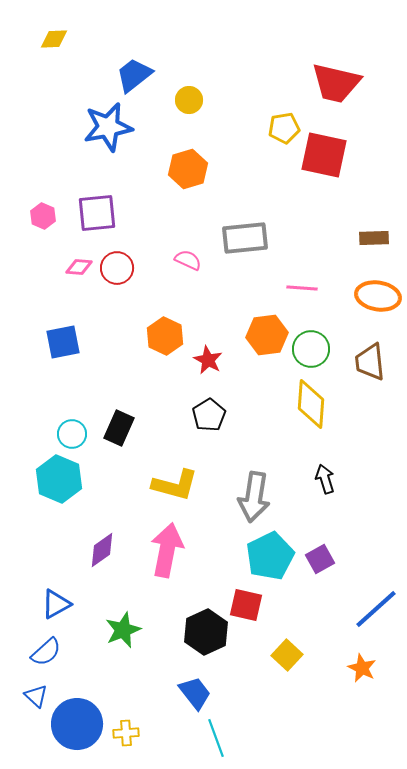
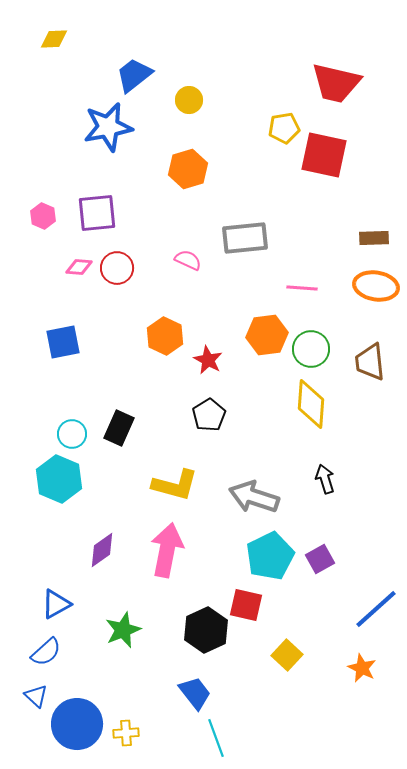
orange ellipse at (378, 296): moved 2 px left, 10 px up
gray arrow at (254, 497): rotated 99 degrees clockwise
black hexagon at (206, 632): moved 2 px up
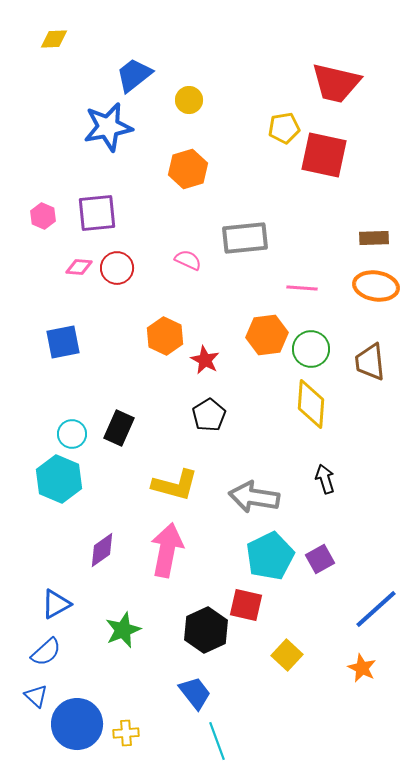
red star at (208, 360): moved 3 px left
gray arrow at (254, 497): rotated 9 degrees counterclockwise
cyan line at (216, 738): moved 1 px right, 3 px down
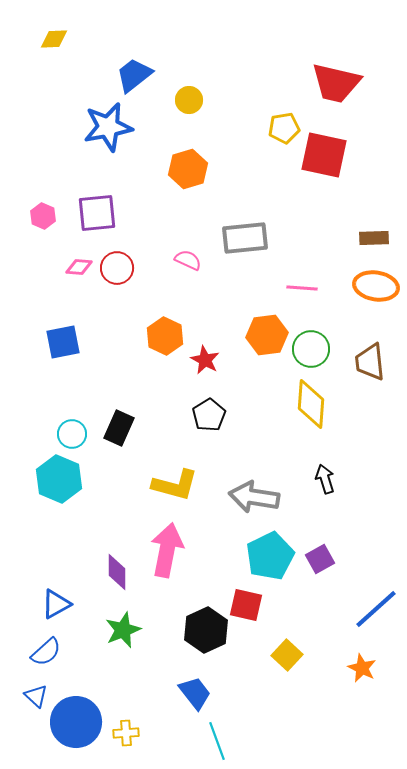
purple diamond at (102, 550): moved 15 px right, 22 px down; rotated 54 degrees counterclockwise
blue circle at (77, 724): moved 1 px left, 2 px up
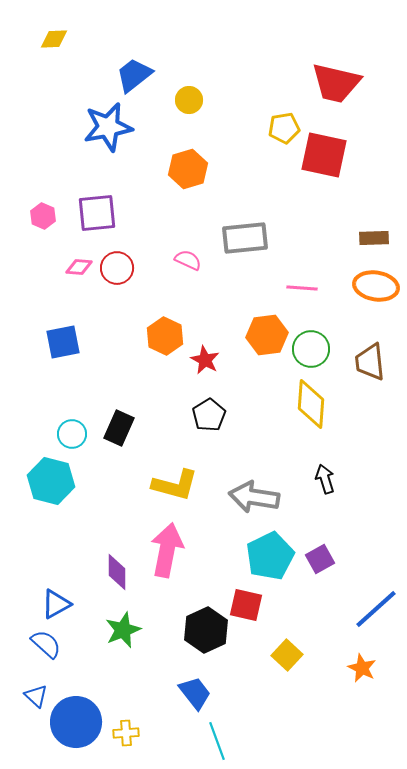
cyan hexagon at (59, 479): moved 8 px left, 2 px down; rotated 9 degrees counterclockwise
blue semicircle at (46, 652): moved 8 px up; rotated 96 degrees counterclockwise
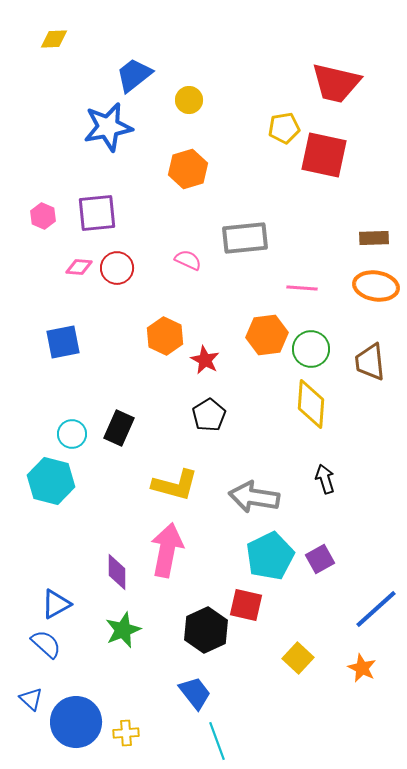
yellow square at (287, 655): moved 11 px right, 3 px down
blue triangle at (36, 696): moved 5 px left, 3 px down
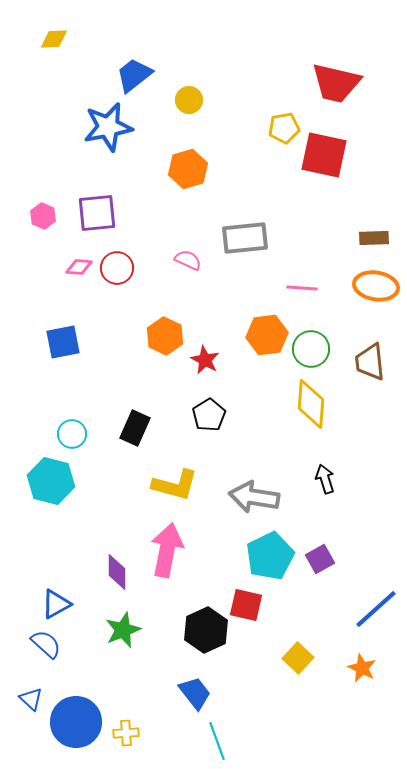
black rectangle at (119, 428): moved 16 px right
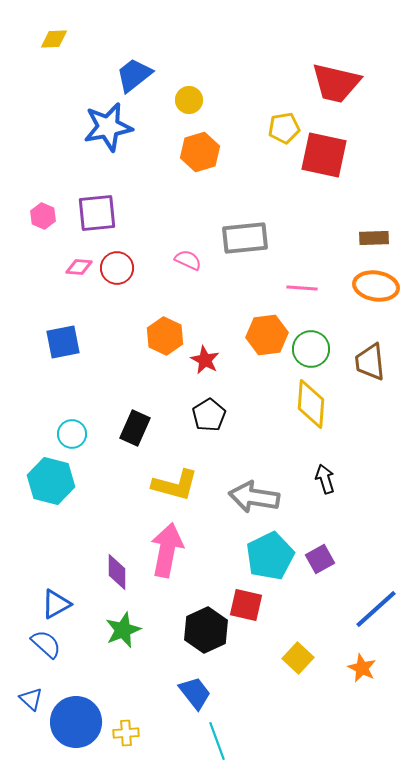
orange hexagon at (188, 169): moved 12 px right, 17 px up
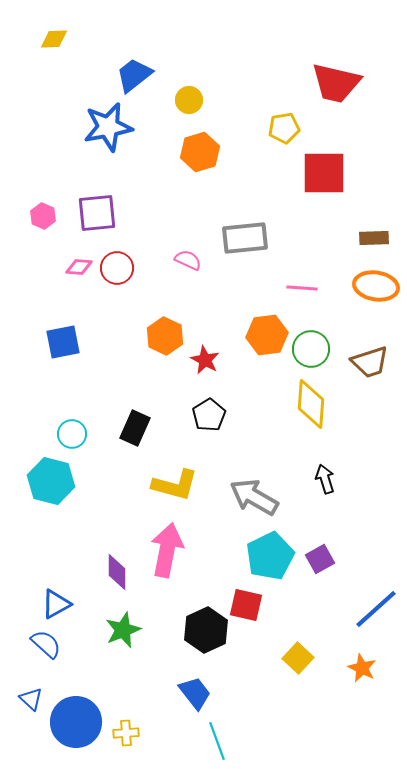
red square at (324, 155): moved 18 px down; rotated 12 degrees counterclockwise
brown trapezoid at (370, 362): rotated 102 degrees counterclockwise
gray arrow at (254, 497): rotated 21 degrees clockwise
